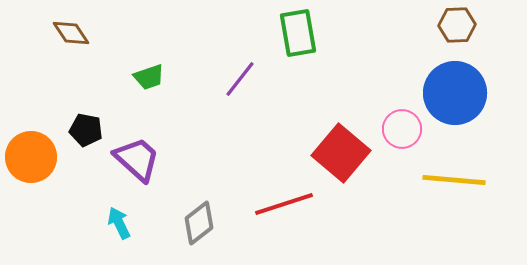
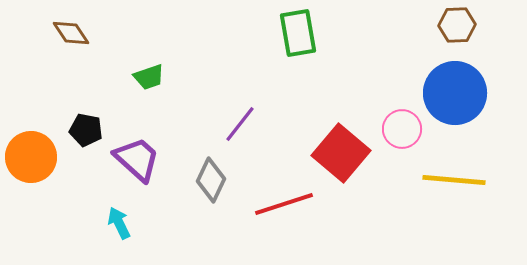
purple line: moved 45 px down
gray diamond: moved 12 px right, 43 px up; rotated 27 degrees counterclockwise
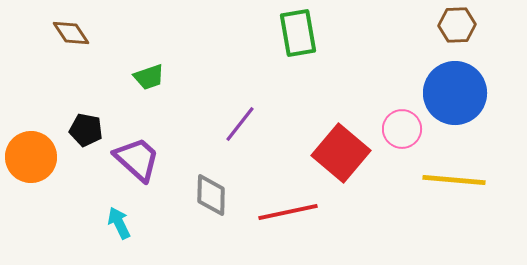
gray diamond: moved 15 px down; rotated 24 degrees counterclockwise
red line: moved 4 px right, 8 px down; rotated 6 degrees clockwise
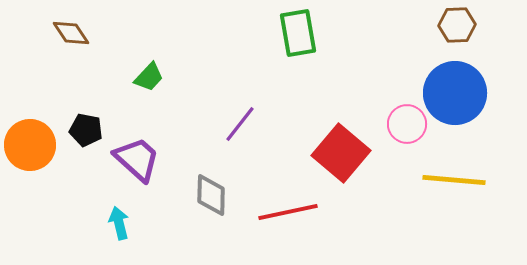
green trapezoid: rotated 28 degrees counterclockwise
pink circle: moved 5 px right, 5 px up
orange circle: moved 1 px left, 12 px up
cyan arrow: rotated 12 degrees clockwise
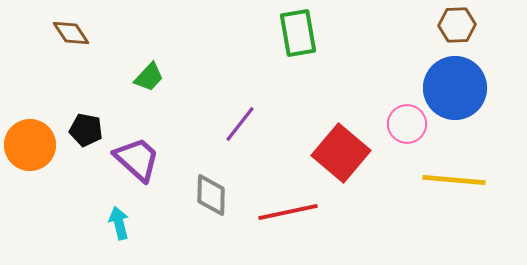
blue circle: moved 5 px up
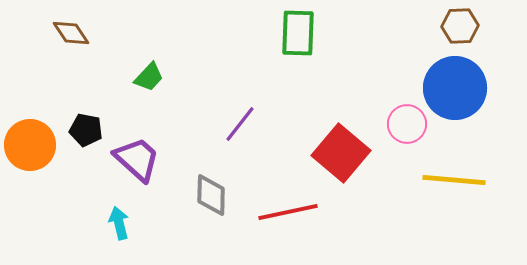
brown hexagon: moved 3 px right, 1 px down
green rectangle: rotated 12 degrees clockwise
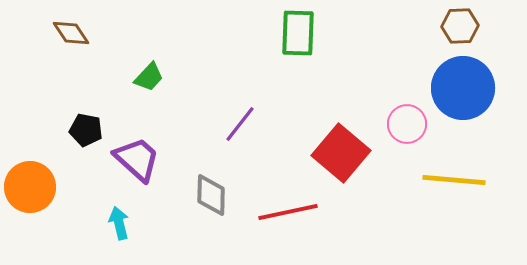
blue circle: moved 8 px right
orange circle: moved 42 px down
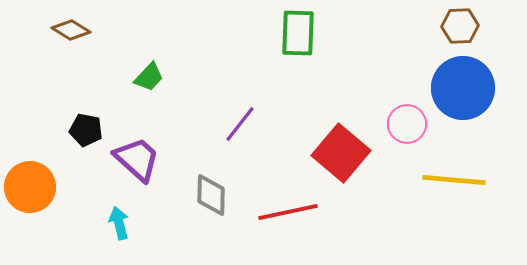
brown diamond: moved 3 px up; rotated 24 degrees counterclockwise
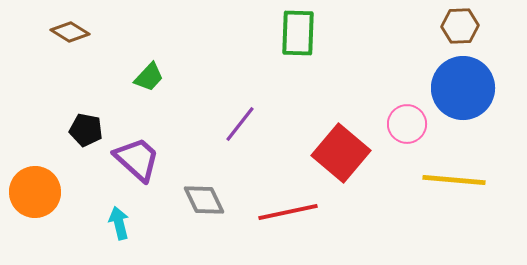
brown diamond: moved 1 px left, 2 px down
orange circle: moved 5 px right, 5 px down
gray diamond: moved 7 px left, 5 px down; rotated 27 degrees counterclockwise
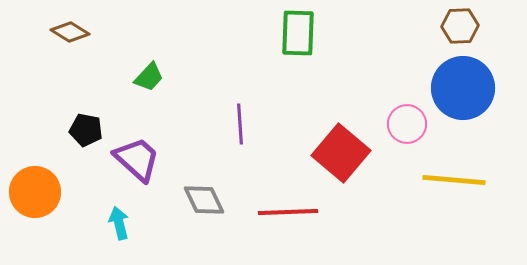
purple line: rotated 42 degrees counterclockwise
red line: rotated 10 degrees clockwise
